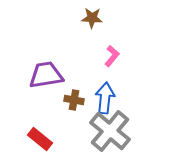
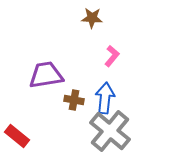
red rectangle: moved 23 px left, 3 px up
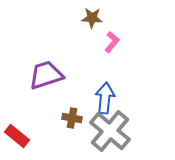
pink L-shape: moved 14 px up
purple trapezoid: rotated 9 degrees counterclockwise
brown cross: moved 2 px left, 18 px down
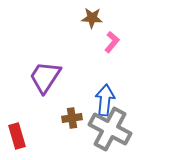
purple trapezoid: moved 1 px left, 2 px down; rotated 39 degrees counterclockwise
blue arrow: moved 2 px down
brown cross: rotated 18 degrees counterclockwise
gray cross: moved 2 px up; rotated 12 degrees counterclockwise
red rectangle: rotated 35 degrees clockwise
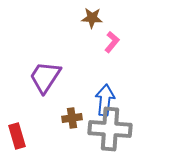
gray cross: rotated 24 degrees counterclockwise
